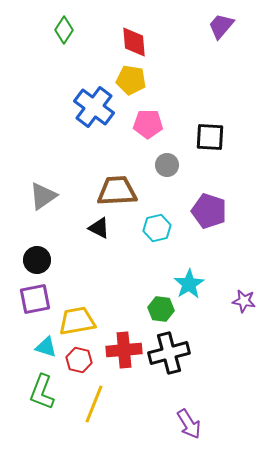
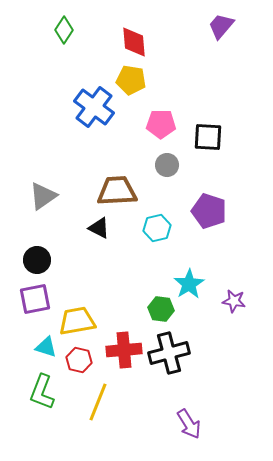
pink pentagon: moved 13 px right
black square: moved 2 px left
purple star: moved 10 px left
yellow line: moved 4 px right, 2 px up
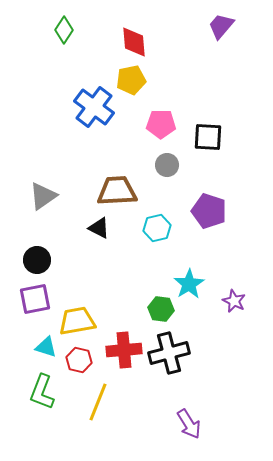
yellow pentagon: rotated 20 degrees counterclockwise
purple star: rotated 15 degrees clockwise
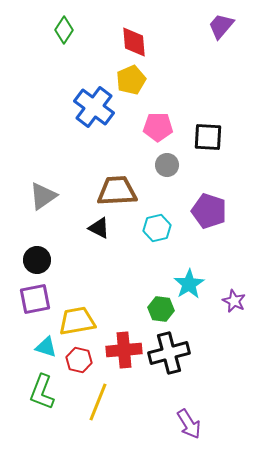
yellow pentagon: rotated 12 degrees counterclockwise
pink pentagon: moved 3 px left, 3 px down
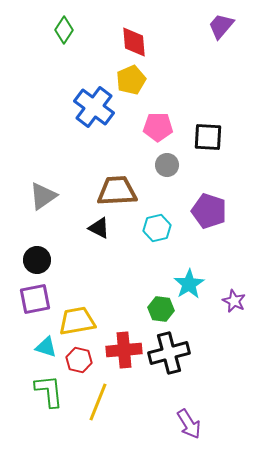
green L-shape: moved 7 px right, 1 px up; rotated 153 degrees clockwise
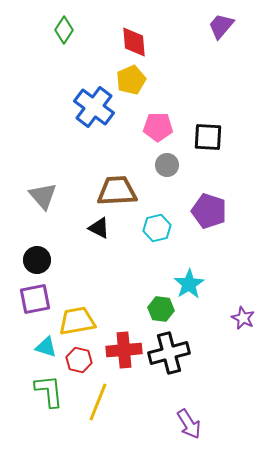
gray triangle: rotated 36 degrees counterclockwise
purple star: moved 9 px right, 17 px down
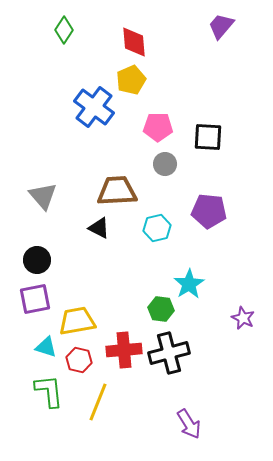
gray circle: moved 2 px left, 1 px up
purple pentagon: rotated 12 degrees counterclockwise
